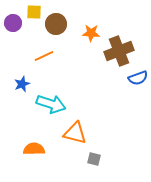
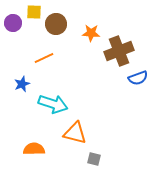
orange line: moved 2 px down
cyan arrow: moved 2 px right
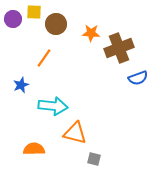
purple circle: moved 4 px up
brown cross: moved 3 px up
orange line: rotated 30 degrees counterclockwise
blue star: moved 1 px left, 1 px down
cyan arrow: moved 2 px down; rotated 12 degrees counterclockwise
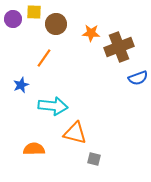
brown cross: moved 1 px up
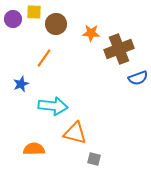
brown cross: moved 2 px down
blue star: moved 1 px up
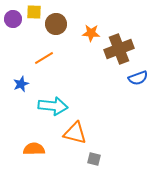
orange line: rotated 24 degrees clockwise
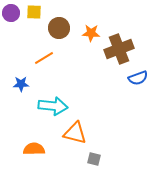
purple circle: moved 2 px left, 6 px up
brown circle: moved 3 px right, 4 px down
blue star: rotated 21 degrees clockwise
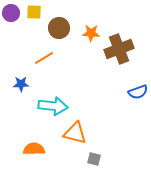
blue semicircle: moved 14 px down
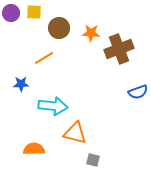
gray square: moved 1 px left, 1 px down
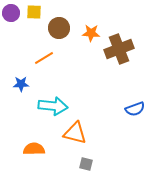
blue semicircle: moved 3 px left, 17 px down
gray square: moved 7 px left, 4 px down
